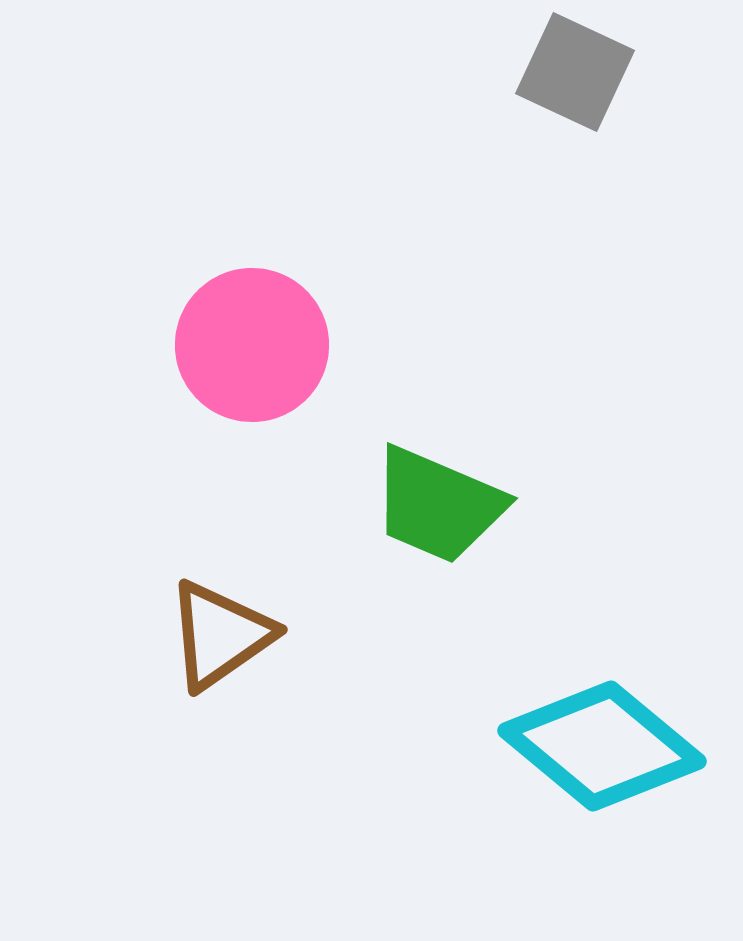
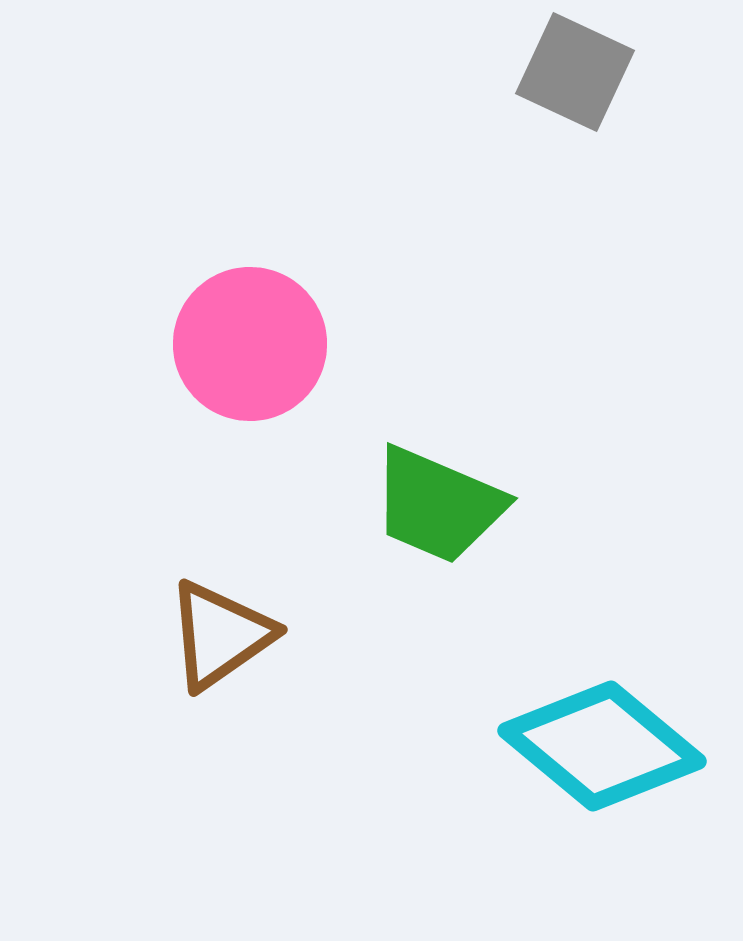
pink circle: moved 2 px left, 1 px up
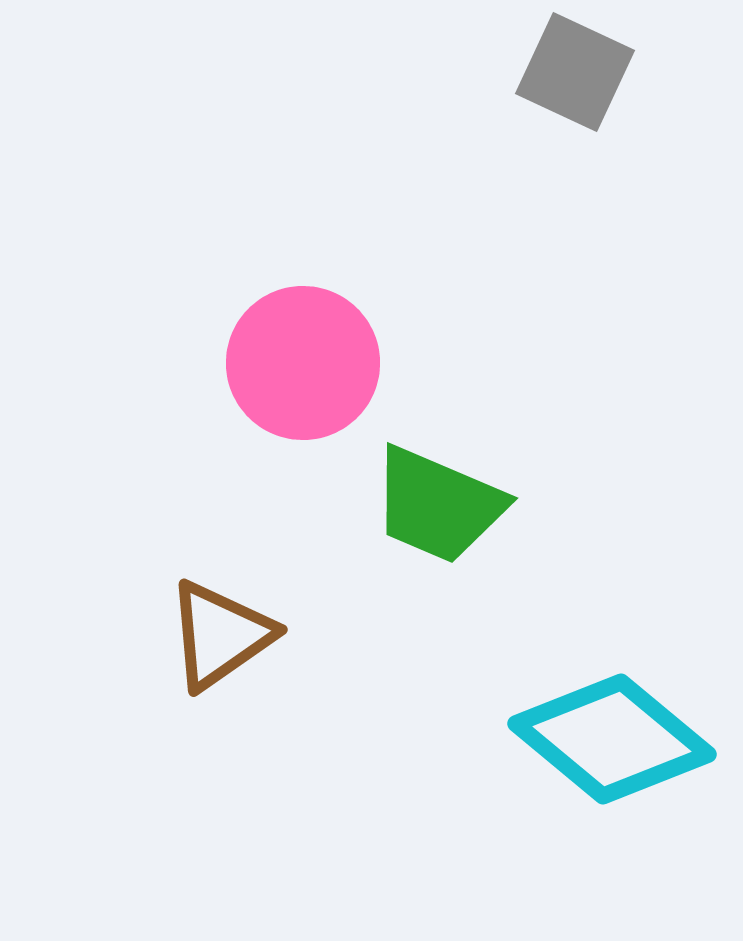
pink circle: moved 53 px right, 19 px down
cyan diamond: moved 10 px right, 7 px up
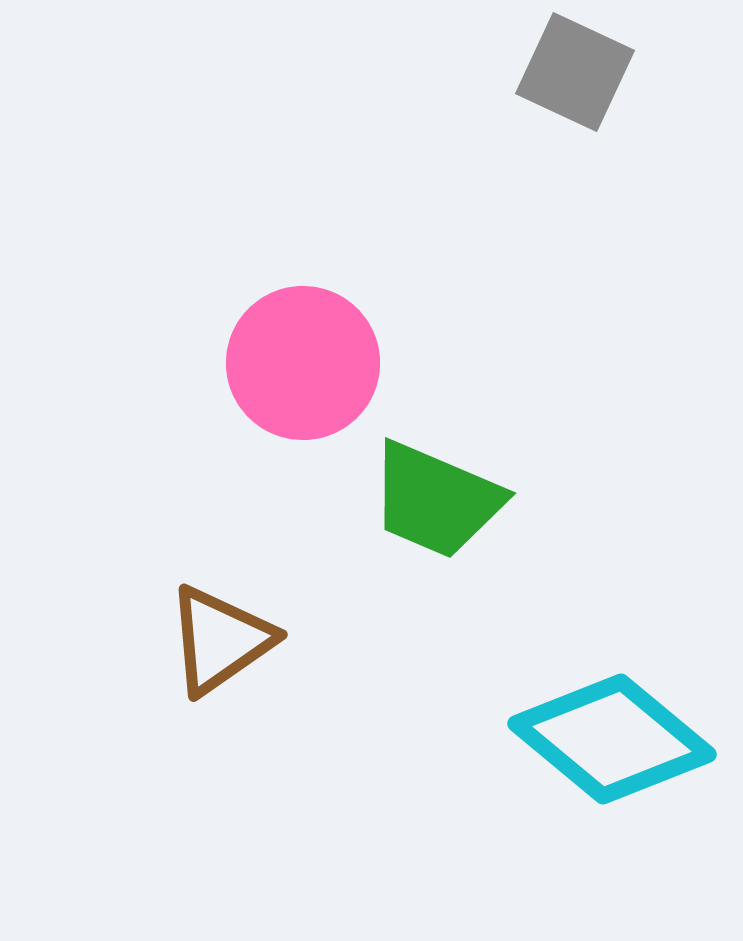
green trapezoid: moved 2 px left, 5 px up
brown triangle: moved 5 px down
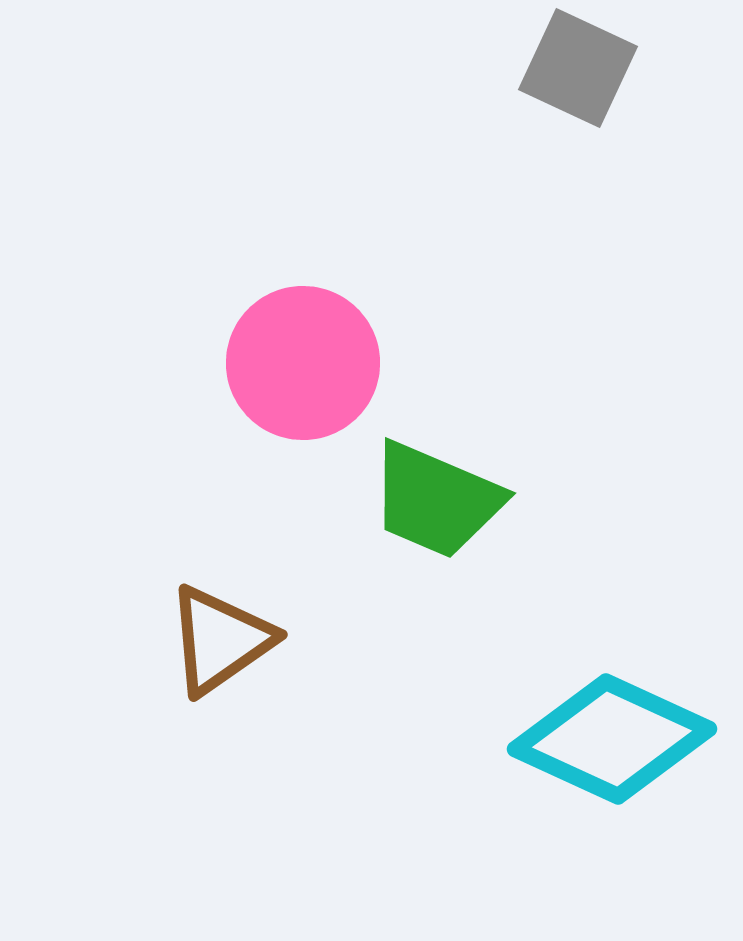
gray square: moved 3 px right, 4 px up
cyan diamond: rotated 15 degrees counterclockwise
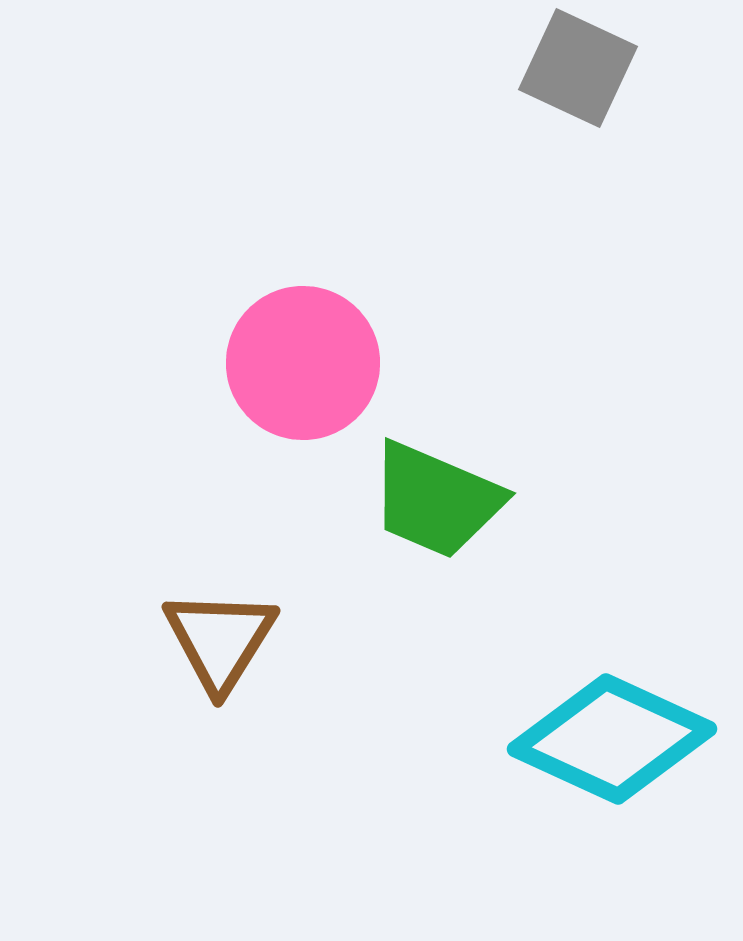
brown triangle: rotated 23 degrees counterclockwise
